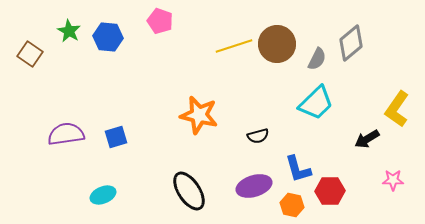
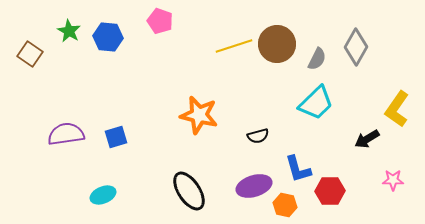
gray diamond: moved 5 px right, 4 px down; rotated 21 degrees counterclockwise
orange hexagon: moved 7 px left
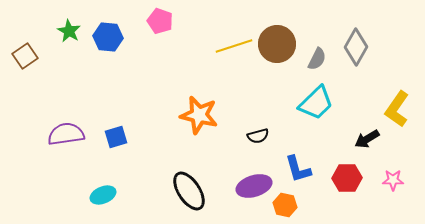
brown square: moved 5 px left, 2 px down; rotated 20 degrees clockwise
red hexagon: moved 17 px right, 13 px up
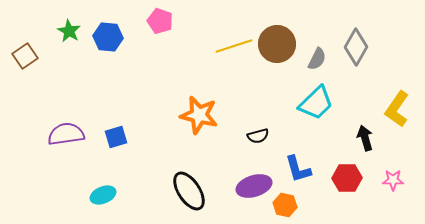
black arrow: moved 2 px left, 1 px up; rotated 105 degrees clockwise
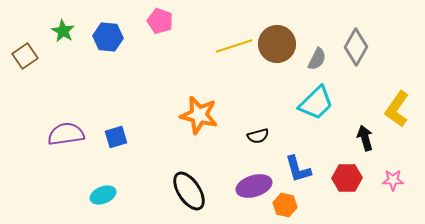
green star: moved 6 px left
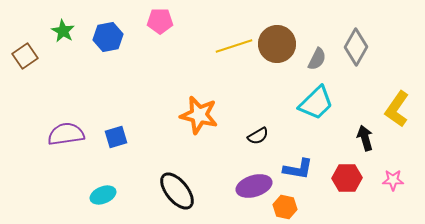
pink pentagon: rotated 20 degrees counterclockwise
blue hexagon: rotated 16 degrees counterclockwise
black semicircle: rotated 15 degrees counterclockwise
blue L-shape: rotated 64 degrees counterclockwise
black ellipse: moved 12 px left; rotated 6 degrees counterclockwise
orange hexagon: moved 2 px down
